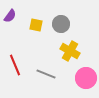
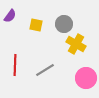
gray circle: moved 3 px right
yellow cross: moved 6 px right, 7 px up
red line: rotated 25 degrees clockwise
gray line: moved 1 px left, 4 px up; rotated 54 degrees counterclockwise
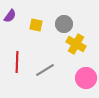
red line: moved 2 px right, 3 px up
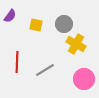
pink circle: moved 2 px left, 1 px down
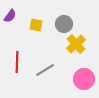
yellow cross: rotated 18 degrees clockwise
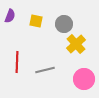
purple semicircle: rotated 16 degrees counterclockwise
yellow square: moved 4 px up
gray line: rotated 18 degrees clockwise
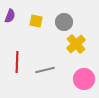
gray circle: moved 2 px up
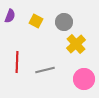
yellow square: rotated 16 degrees clockwise
